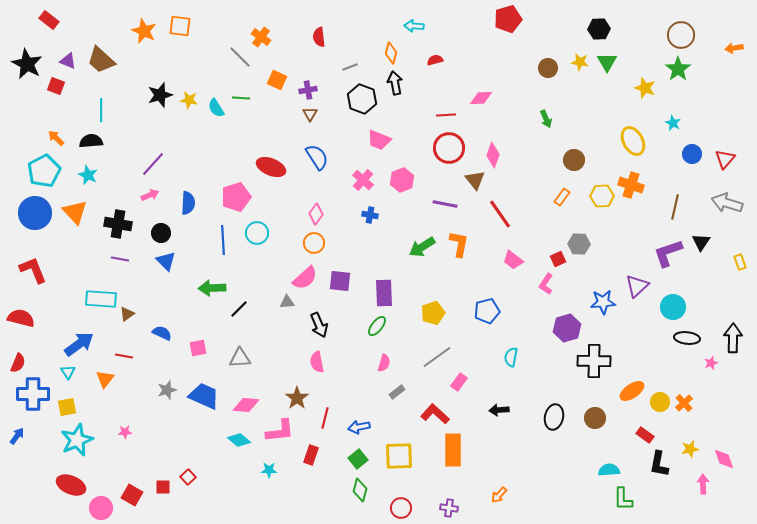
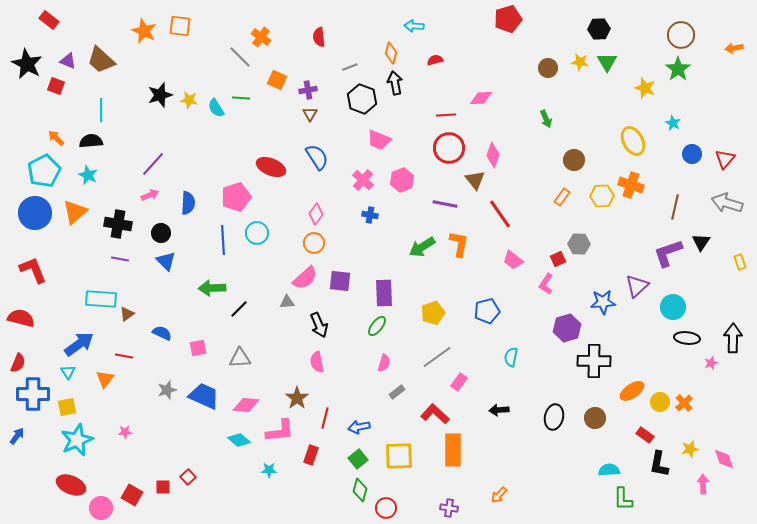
orange triangle at (75, 212): rotated 32 degrees clockwise
red circle at (401, 508): moved 15 px left
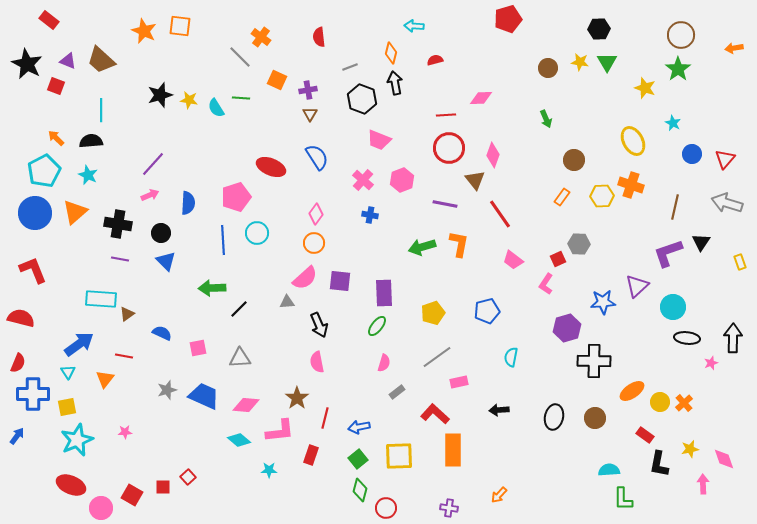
green arrow at (422, 247): rotated 16 degrees clockwise
pink rectangle at (459, 382): rotated 42 degrees clockwise
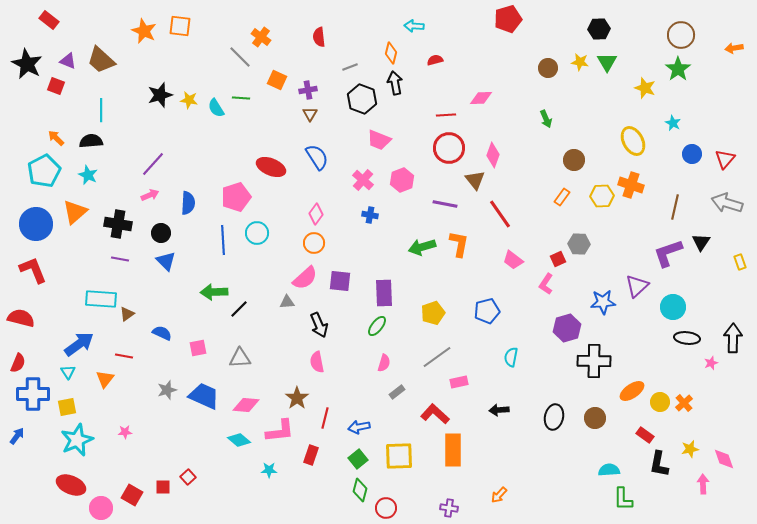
blue circle at (35, 213): moved 1 px right, 11 px down
green arrow at (212, 288): moved 2 px right, 4 px down
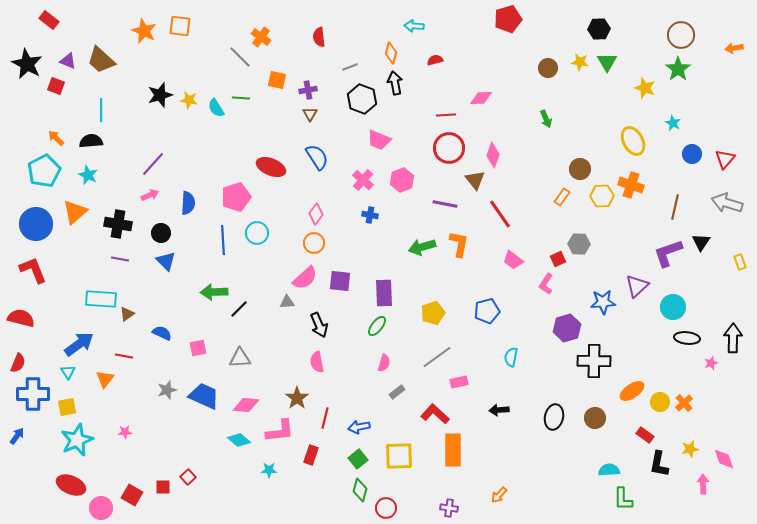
orange square at (277, 80): rotated 12 degrees counterclockwise
brown circle at (574, 160): moved 6 px right, 9 px down
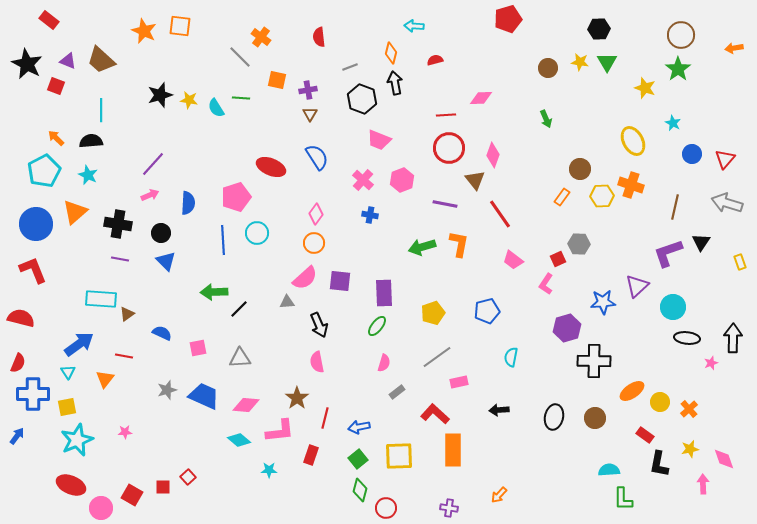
orange cross at (684, 403): moved 5 px right, 6 px down
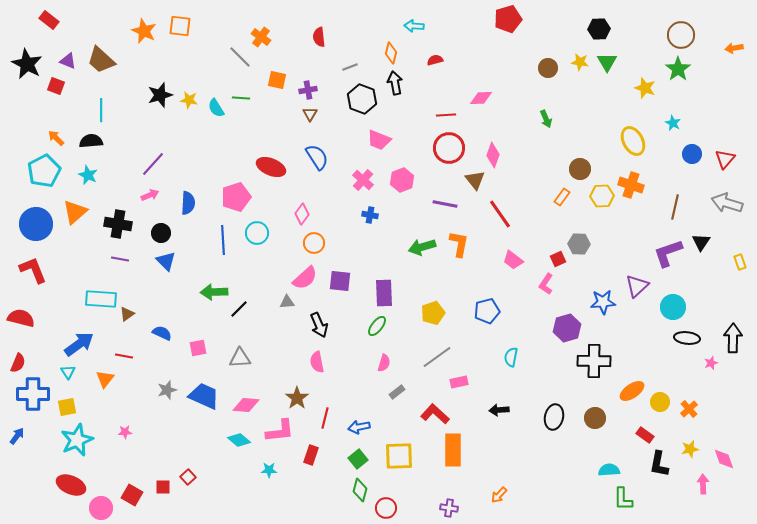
pink diamond at (316, 214): moved 14 px left
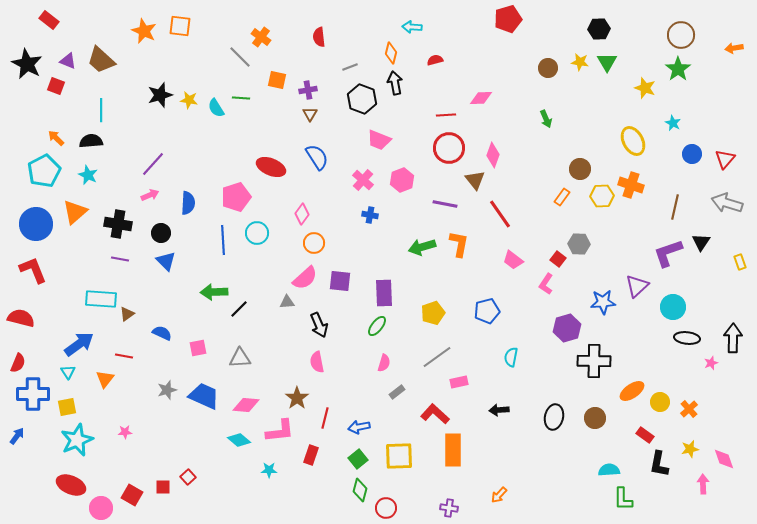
cyan arrow at (414, 26): moved 2 px left, 1 px down
red square at (558, 259): rotated 28 degrees counterclockwise
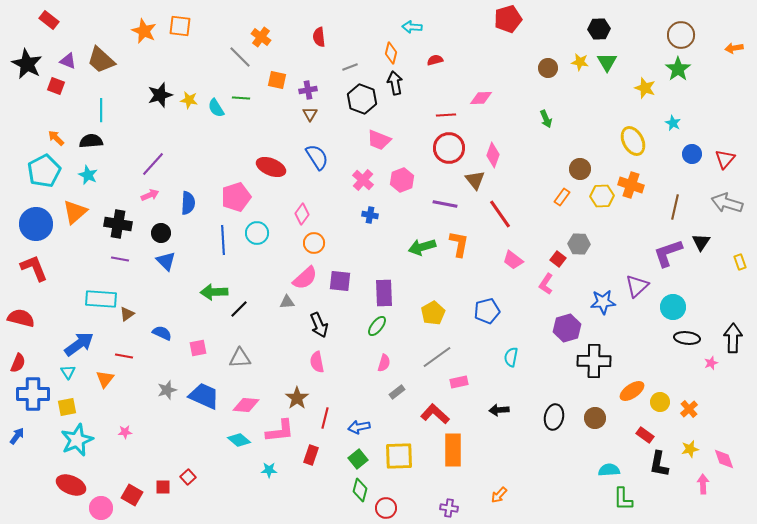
red L-shape at (33, 270): moved 1 px right, 2 px up
yellow pentagon at (433, 313): rotated 10 degrees counterclockwise
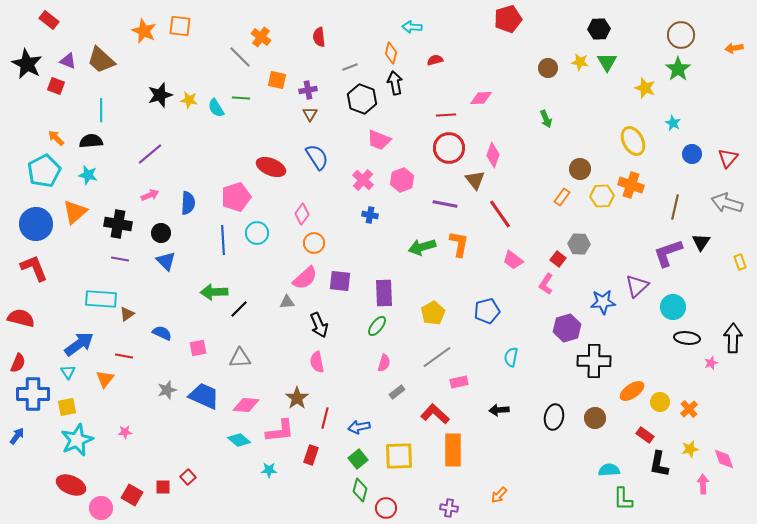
red triangle at (725, 159): moved 3 px right, 1 px up
purple line at (153, 164): moved 3 px left, 10 px up; rotated 8 degrees clockwise
cyan star at (88, 175): rotated 12 degrees counterclockwise
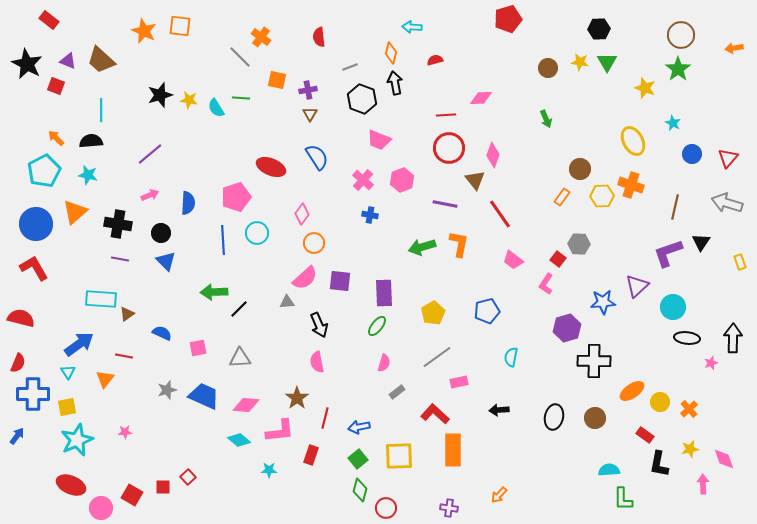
red L-shape at (34, 268): rotated 8 degrees counterclockwise
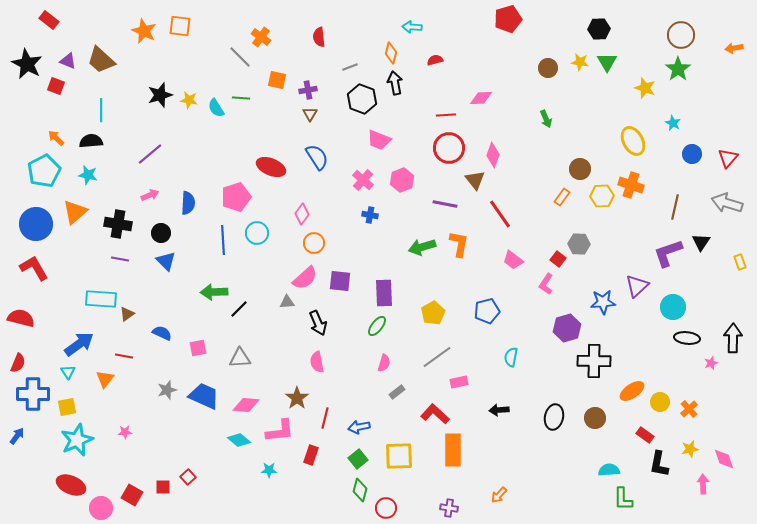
black arrow at (319, 325): moved 1 px left, 2 px up
